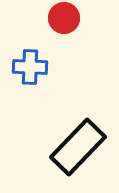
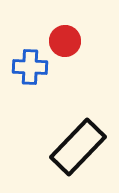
red circle: moved 1 px right, 23 px down
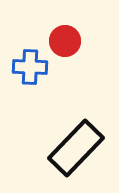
black rectangle: moved 2 px left, 1 px down
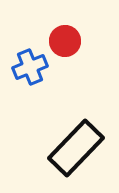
blue cross: rotated 24 degrees counterclockwise
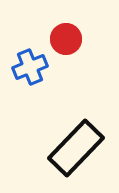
red circle: moved 1 px right, 2 px up
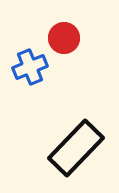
red circle: moved 2 px left, 1 px up
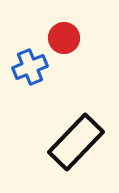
black rectangle: moved 6 px up
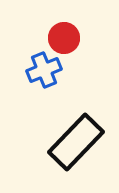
blue cross: moved 14 px right, 3 px down
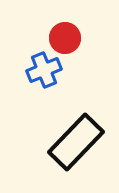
red circle: moved 1 px right
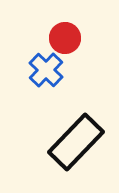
blue cross: moved 2 px right; rotated 24 degrees counterclockwise
